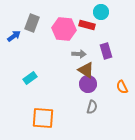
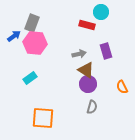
pink hexagon: moved 29 px left, 14 px down
gray arrow: rotated 16 degrees counterclockwise
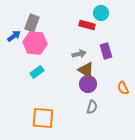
cyan circle: moved 1 px down
cyan rectangle: moved 7 px right, 6 px up
orange semicircle: moved 1 px right, 1 px down
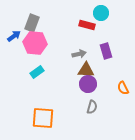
brown triangle: rotated 30 degrees counterclockwise
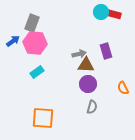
cyan circle: moved 1 px up
red rectangle: moved 26 px right, 11 px up
blue arrow: moved 1 px left, 5 px down
brown triangle: moved 5 px up
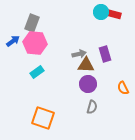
purple rectangle: moved 1 px left, 3 px down
orange square: rotated 15 degrees clockwise
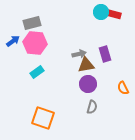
gray rectangle: rotated 54 degrees clockwise
brown triangle: rotated 12 degrees counterclockwise
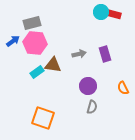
brown triangle: moved 33 px left; rotated 18 degrees clockwise
purple circle: moved 2 px down
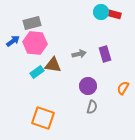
orange semicircle: rotated 56 degrees clockwise
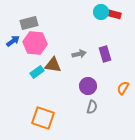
gray rectangle: moved 3 px left
